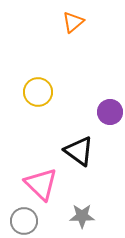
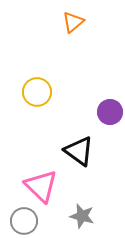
yellow circle: moved 1 px left
pink triangle: moved 2 px down
gray star: rotated 15 degrees clockwise
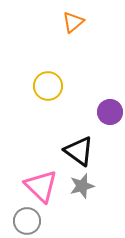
yellow circle: moved 11 px right, 6 px up
gray star: moved 30 px up; rotated 30 degrees counterclockwise
gray circle: moved 3 px right
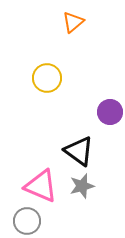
yellow circle: moved 1 px left, 8 px up
pink triangle: rotated 21 degrees counterclockwise
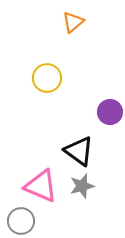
gray circle: moved 6 px left
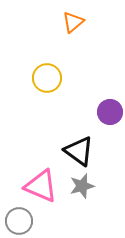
gray circle: moved 2 px left
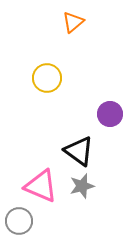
purple circle: moved 2 px down
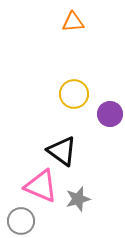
orange triangle: rotated 35 degrees clockwise
yellow circle: moved 27 px right, 16 px down
black triangle: moved 17 px left
gray star: moved 4 px left, 13 px down
gray circle: moved 2 px right
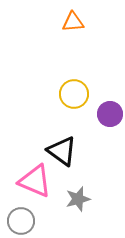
pink triangle: moved 6 px left, 5 px up
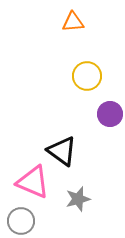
yellow circle: moved 13 px right, 18 px up
pink triangle: moved 2 px left, 1 px down
